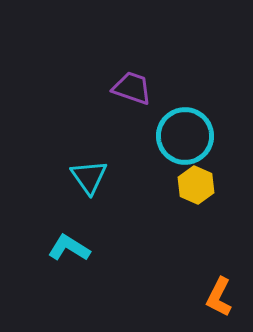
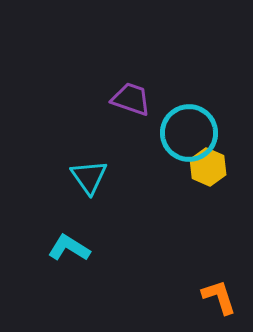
purple trapezoid: moved 1 px left, 11 px down
cyan circle: moved 4 px right, 3 px up
yellow hexagon: moved 12 px right, 18 px up
orange L-shape: rotated 135 degrees clockwise
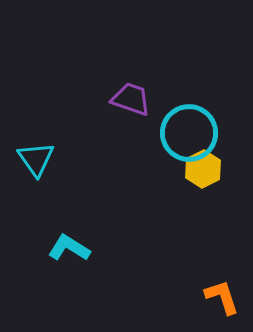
yellow hexagon: moved 5 px left, 2 px down; rotated 9 degrees clockwise
cyan triangle: moved 53 px left, 18 px up
orange L-shape: moved 3 px right
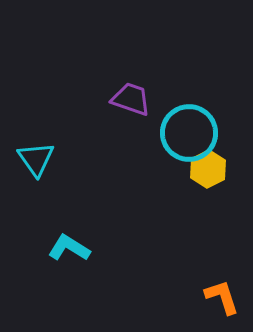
yellow hexagon: moved 5 px right
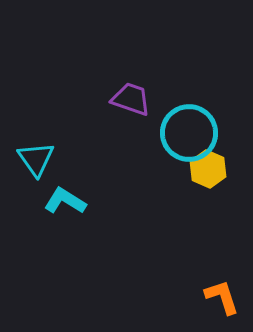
yellow hexagon: rotated 9 degrees counterclockwise
cyan L-shape: moved 4 px left, 47 px up
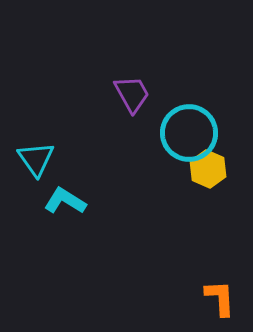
purple trapezoid: moved 1 px right, 5 px up; rotated 42 degrees clockwise
orange L-shape: moved 2 px left, 1 px down; rotated 15 degrees clockwise
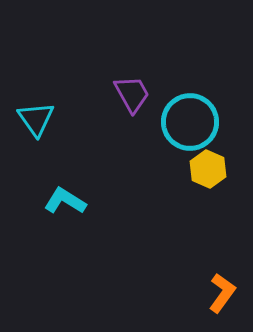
cyan circle: moved 1 px right, 11 px up
cyan triangle: moved 40 px up
orange L-shape: moved 2 px right, 5 px up; rotated 39 degrees clockwise
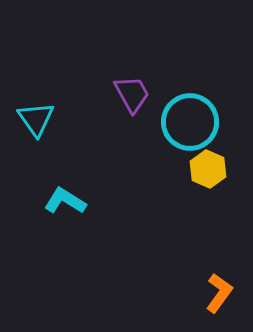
orange L-shape: moved 3 px left
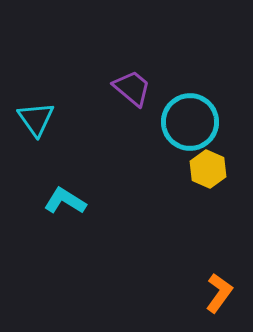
purple trapezoid: moved 6 px up; rotated 21 degrees counterclockwise
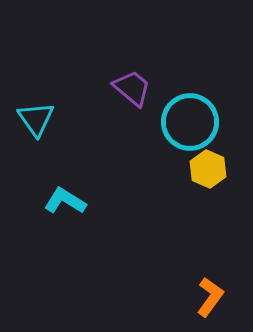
orange L-shape: moved 9 px left, 4 px down
